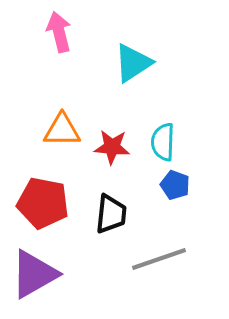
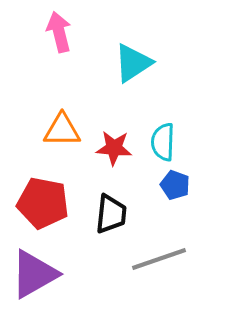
red star: moved 2 px right, 1 px down
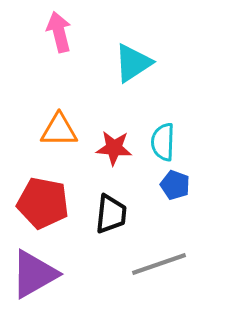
orange triangle: moved 3 px left
gray line: moved 5 px down
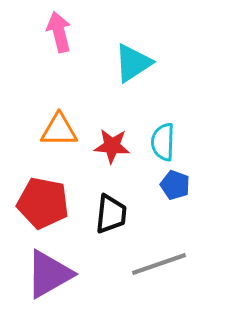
red star: moved 2 px left, 2 px up
purple triangle: moved 15 px right
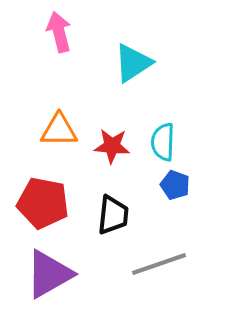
black trapezoid: moved 2 px right, 1 px down
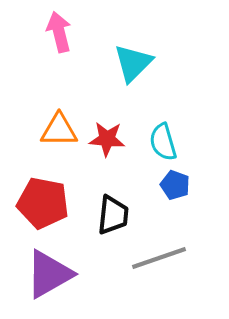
cyan triangle: rotated 12 degrees counterclockwise
cyan semicircle: rotated 18 degrees counterclockwise
red star: moved 5 px left, 7 px up
gray line: moved 6 px up
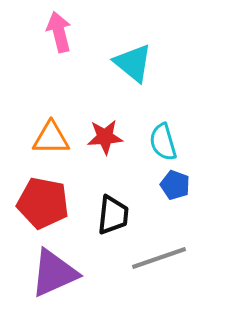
cyan triangle: rotated 36 degrees counterclockwise
orange triangle: moved 8 px left, 8 px down
red star: moved 2 px left, 2 px up; rotated 9 degrees counterclockwise
purple triangle: moved 5 px right, 1 px up; rotated 6 degrees clockwise
